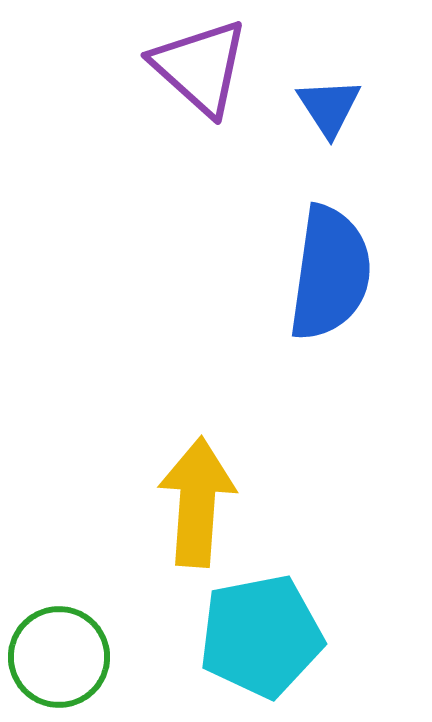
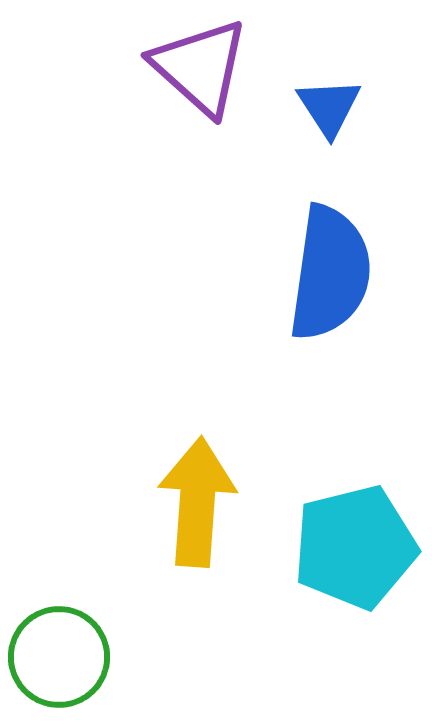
cyan pentagon: moved 94 px right, 89 px up; rotated 3 degrees counterclockwise
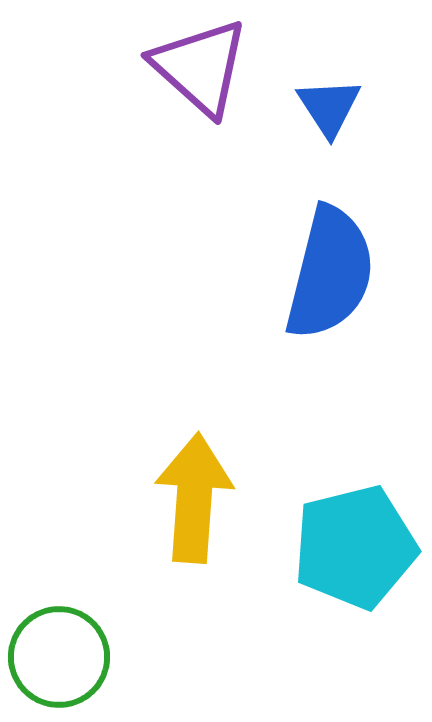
blue semicircle: rotated 6 degrees clockwise
yellow arrow: moved 3 px left, 4 px up
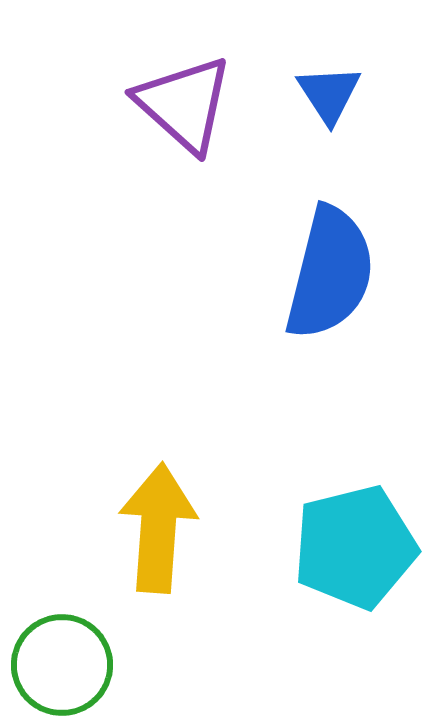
purple triangle: moved 16 px left, 37 px down
blue triangle: moved 13 px up
yellow arrow: moved 36 px left, 30 px down
green circle: moved 3 px right, 8 px down
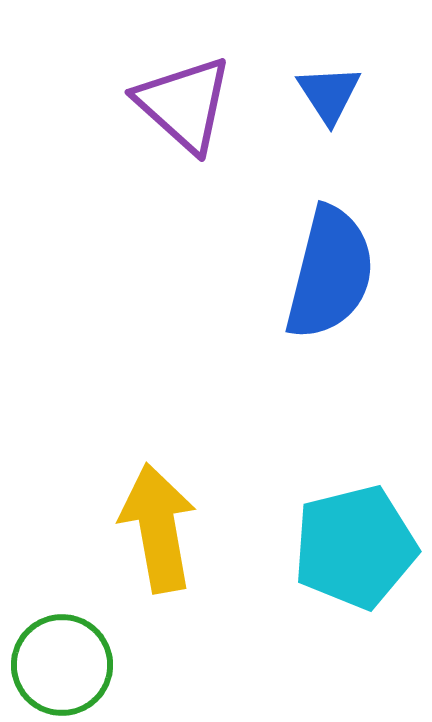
yellow arrow: rotated 14 degrees counterclockwise
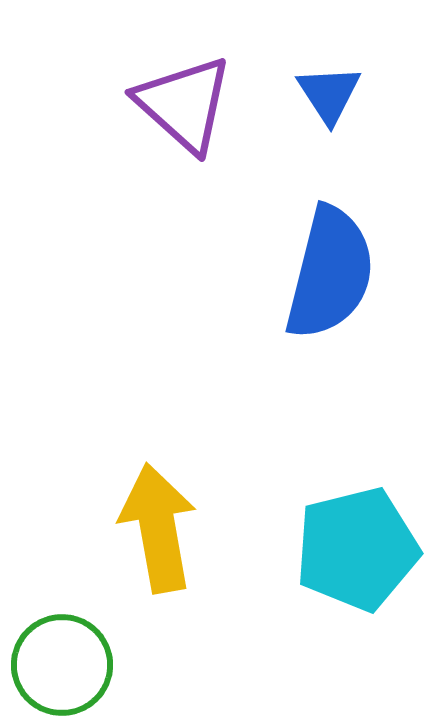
cyan pentagon: moved 2 px right, 2 px down
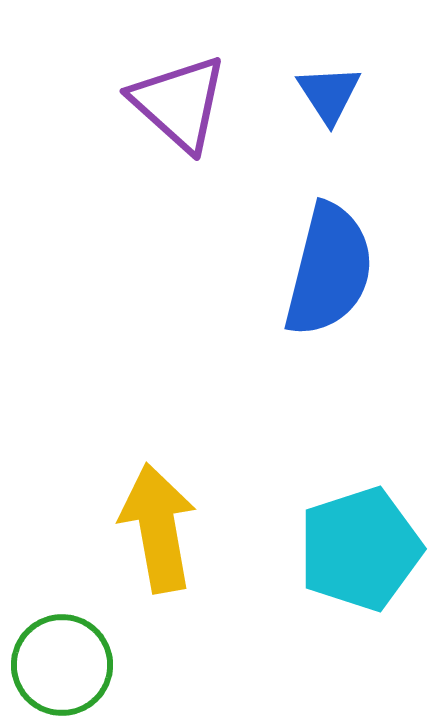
purple triangle: moved 5 px left, 1 px up
blue semicircle: moved 1 px left, 3 px up
cyan pentagon: moved 3 px right; rotated 4 degrees counterclockwise
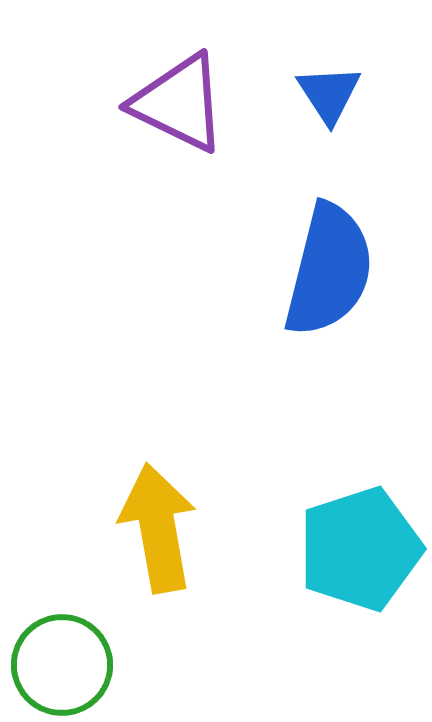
purple triangle: rotated 16 degrees counterclockwise
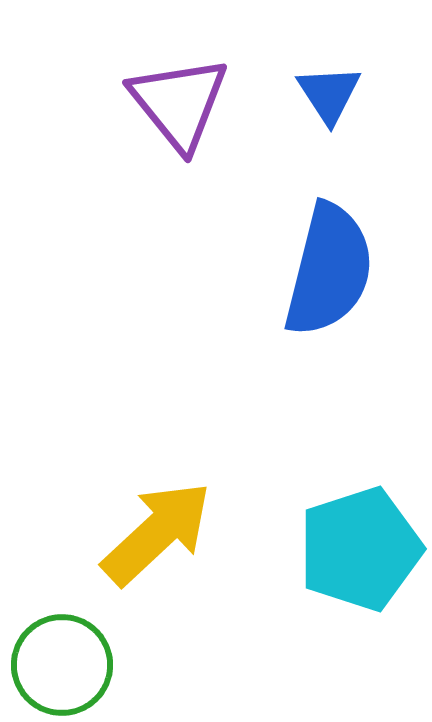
purple triangle: rotated 25 degrees clockwise
yellow arrow: moved 1 px left, 5 px down; rotated 57 degrees clockwise
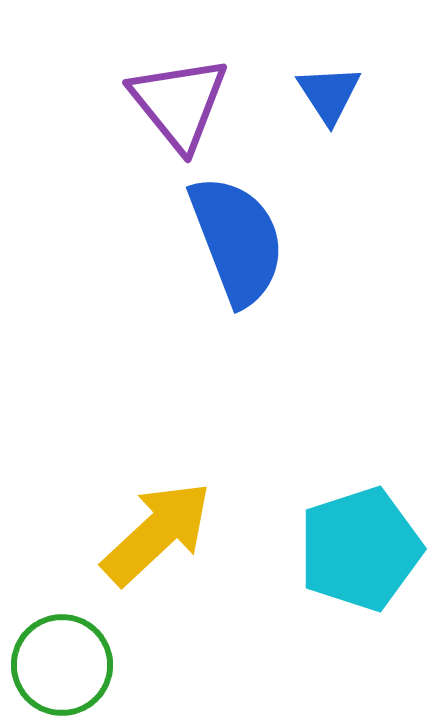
blue semicircle: moved 92 px left, 30 px up; rotated 35 degrees counterclockwise
